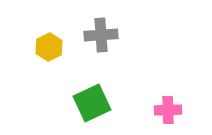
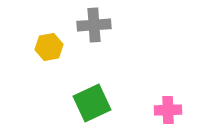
gray cross: moved 7 px left, 10 px up
yellow hexagon: rotated 16 degrees clockwise
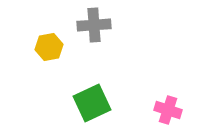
pink cross: rotated 20 degrees clockwise
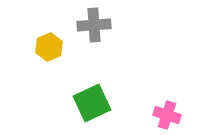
yellow hexagon: rotated 12 degrees counterclockwise
pink cross: moved 1 px left, 5 px down
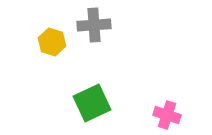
yellow hexagon: moved 3 px right, 5 px up; rotated 20 degrees counterclockwise
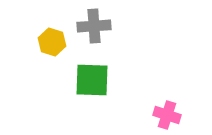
gray cross: moved 1 px down
green square: moved 23 px up; rotated 27 degrees clockwise
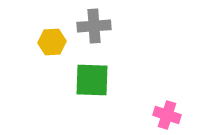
yellow hexagon: rotated 20 degrees counterclockwise
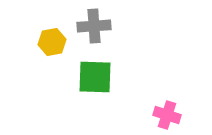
yellow hexagon: rotated 8 degrees counterclockwise
green square: moved 3 px right, 3 px up
